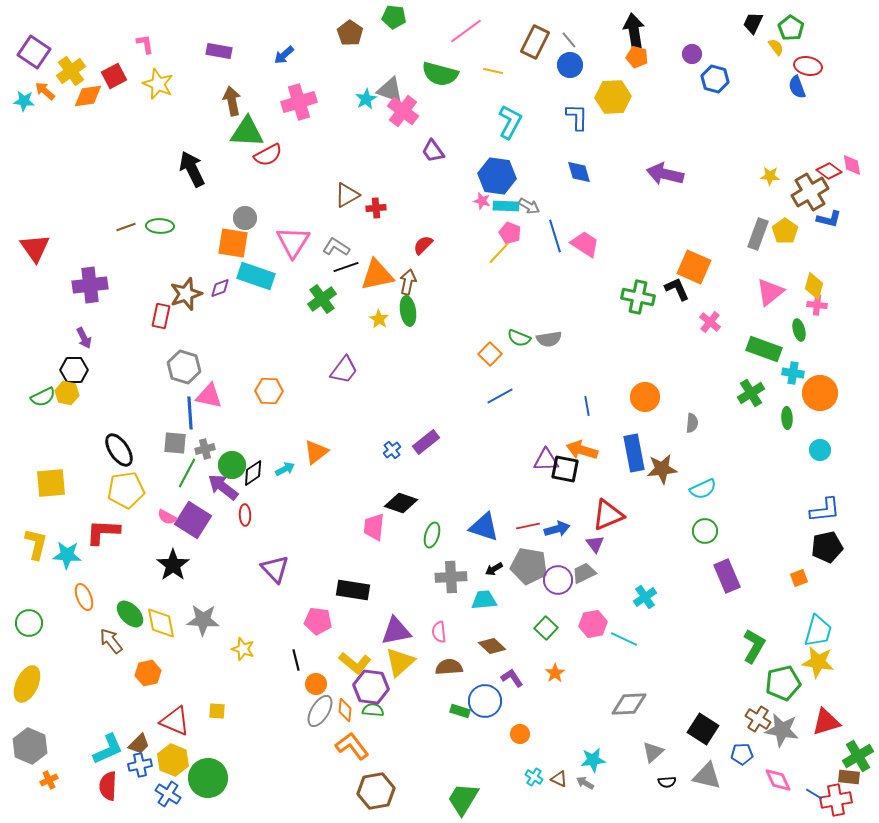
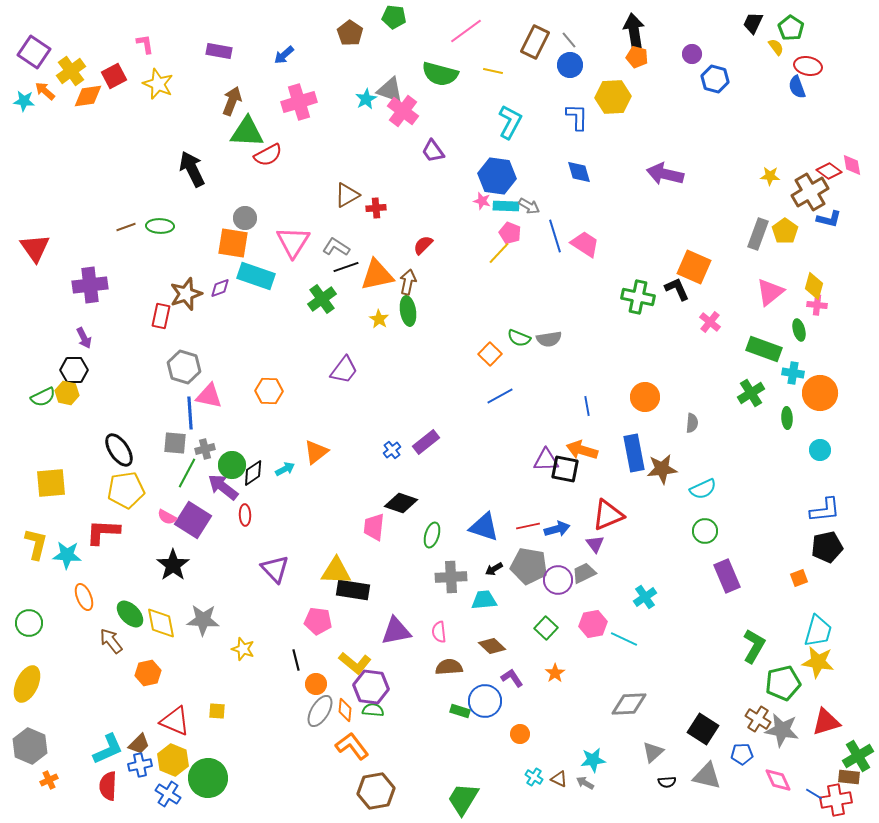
brown arrow at (232, 101): rotated 32 degrees clockwise
yellow triangle at (400, 662): moved 64 px left, 91 px up; rotated 44 degrees clockwise
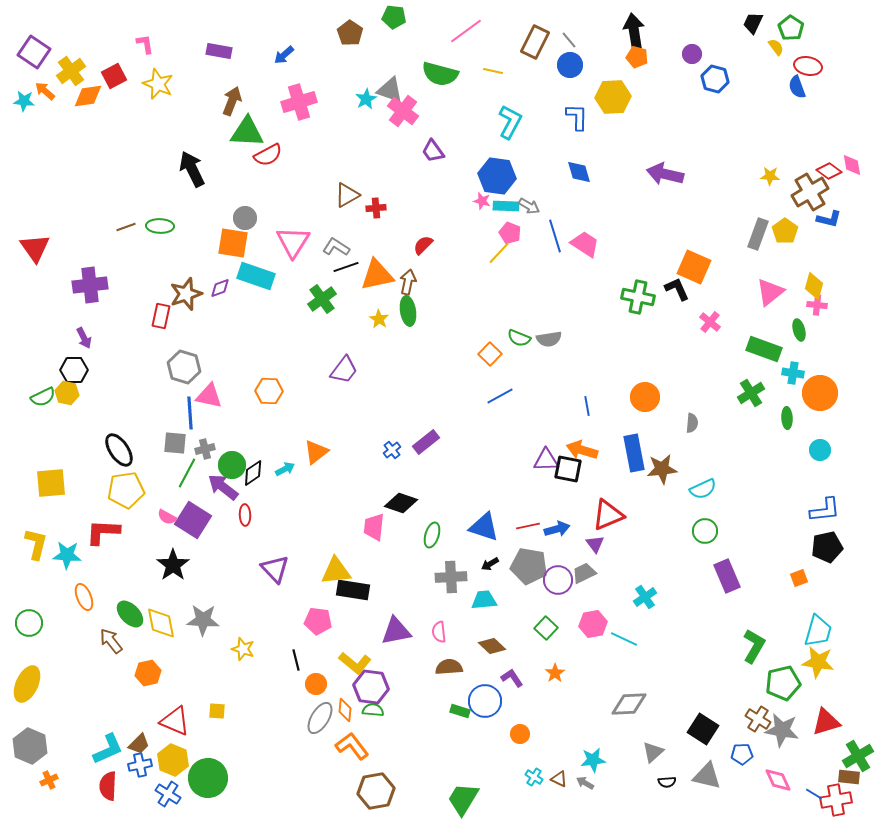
black square at (565, 469): moved 3 px right
black arrow at (494, 569): moved 4 px left, 5 px up
yellow triangle at (336, 571): rotated 8 degrees counterclockwise
gray ellipse at (320, 711): moved 7 px down
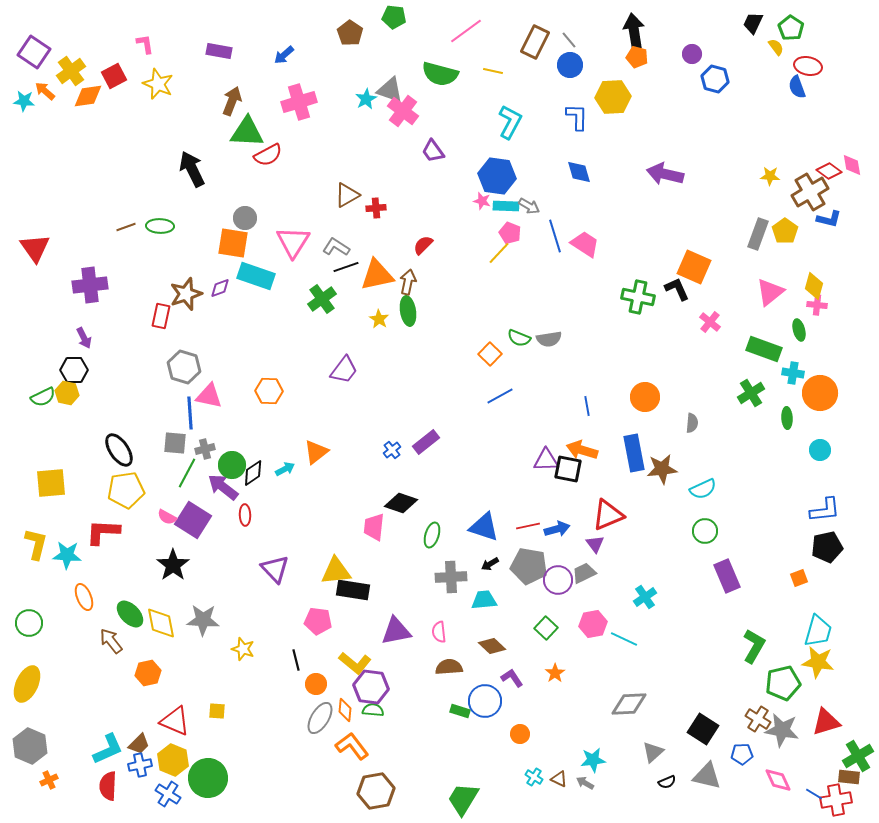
black semicircle at (667, 782): rotated 18 degrees counterclockwise
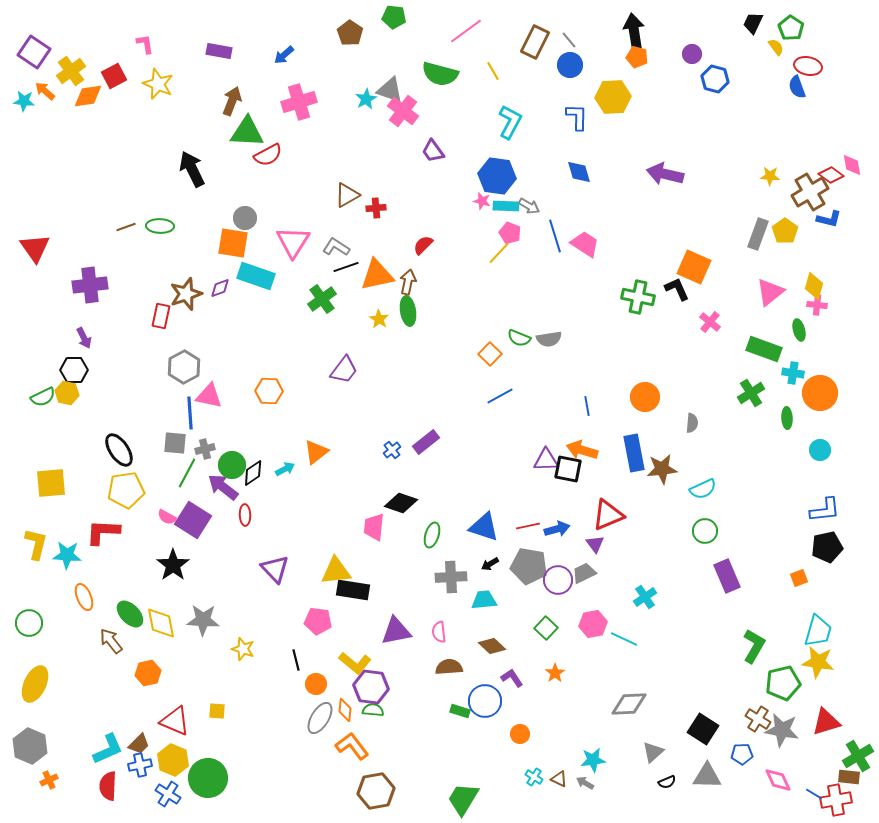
yellow line at (493, 71): rotated 48 degrees clockwise
red diamond at (829, 171): moved 2 px right, 4 px down
gray hexagon at (184, 367): rotated 16 degrees clockwise
yellow ellipse at (27, 684): moved 8 px right
gray triangle at (707, 776): rotated 12 degrees counterclockwise
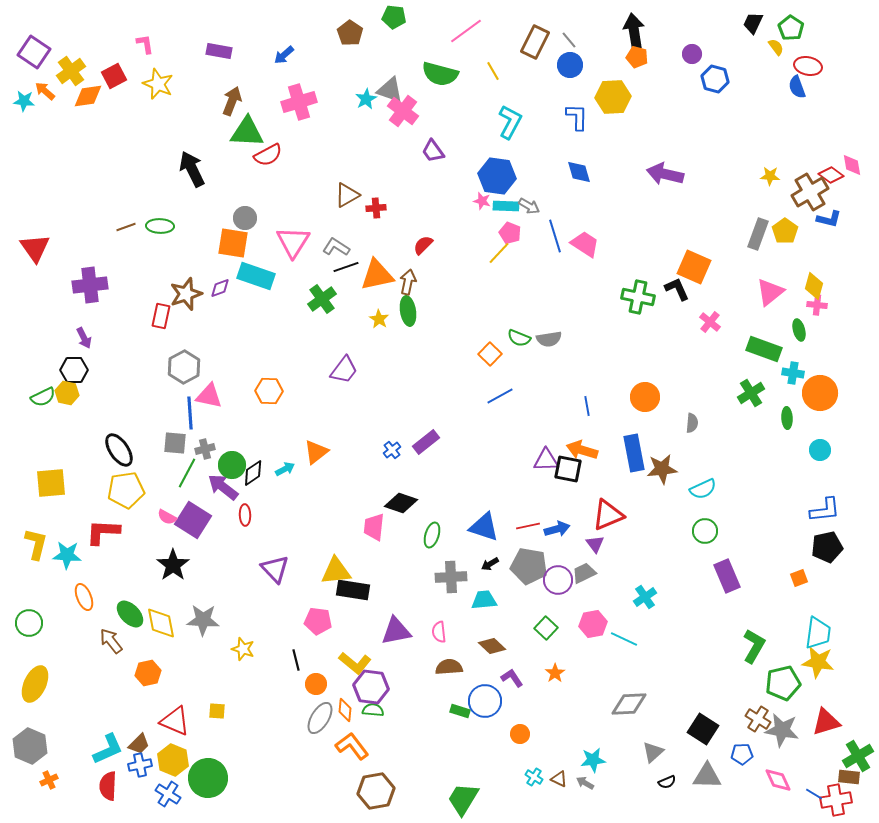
cyan trapezoid at (818, 631): moved 2 px down; rotated 8 degrees counterclockwise
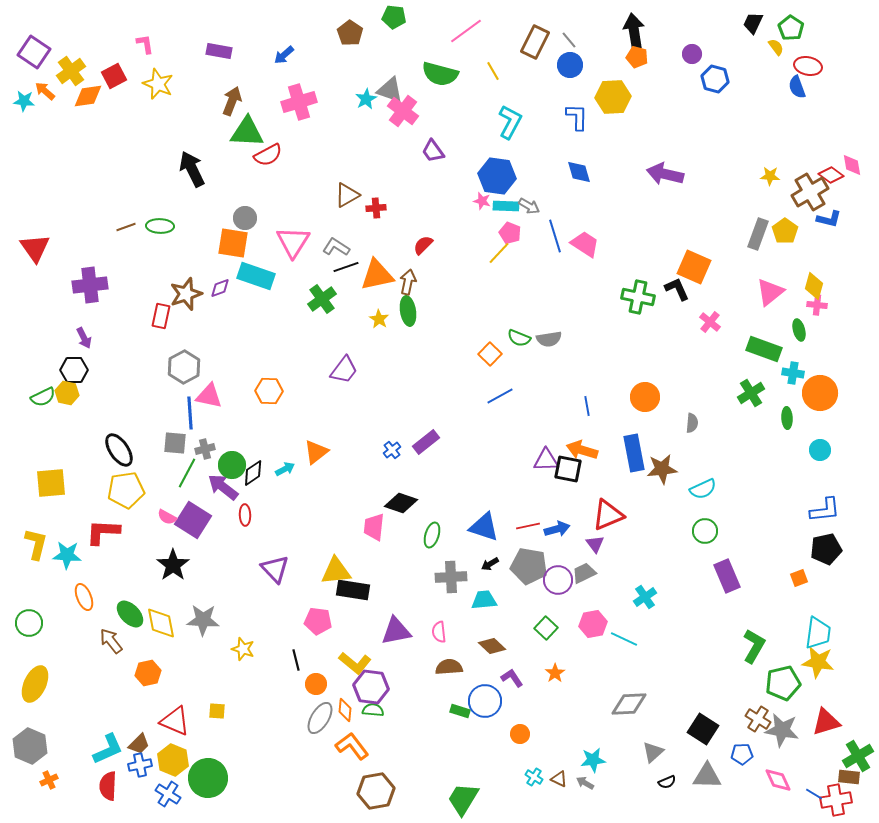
black pentagon at (827, 547): moved 1 px left, 2 px down
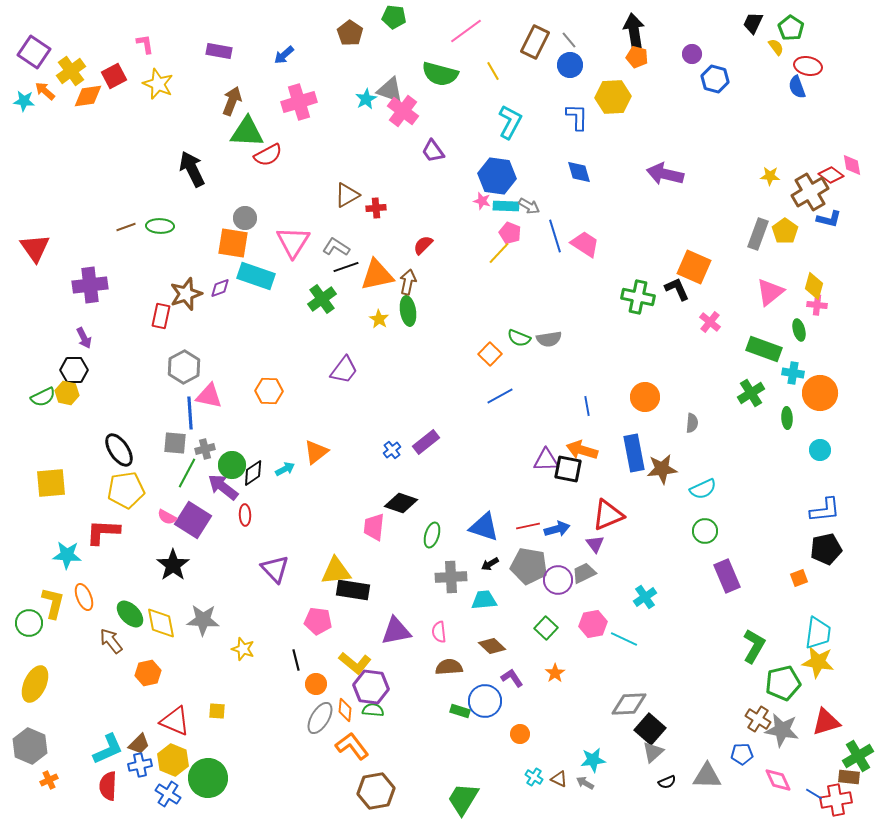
yellow L-shape at (36, 544): moved 17 px right, 59 px down
black square at (703, 729): moved 53 px left; rotated 8 degrees clockwise
